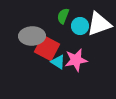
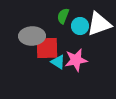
red square: rotated 30 degrees counterclockwise
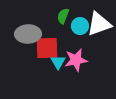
gray ellipse: moved 4 px left, 2 px up
cyan triangle: rotated 28 degrees clockwise
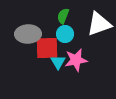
cyan circle: moved 15 px left, 8 px down
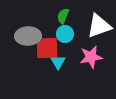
white triangle: moved 2 px down
gray ellipse: moved 2 px down
pink star: moved 15 px right, 3 px up
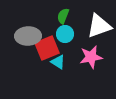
red square: rotated 20 degrees counterclockwise
cyan triangle: rotated 28 degrees counterclockwise
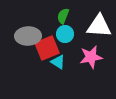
white triangle: rotated 24 degrees clockwise
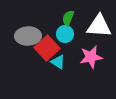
green semicircle: moved 5 px right, 2 px down
red square: rotated 20 degrees counterclockwise
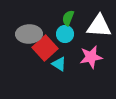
gray ellipse: moved 1 px right, 2 px up
red square: moved 2 px left
cyan triangle: moved 1 px right, 2 px down
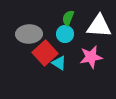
red square: moved 5 px down
cyan triangle: moved 1 px up
